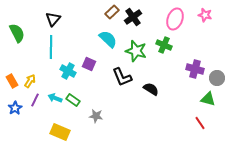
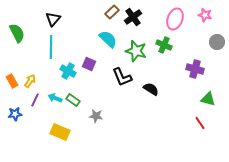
gray circle: moved 36 px up
blue star: moved 6 px down; rotated 24 degrees clockwise
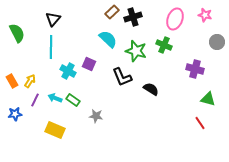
black cross: rotated 18 degrees clockwise
yellow rectangle: moved 5 px left, 2 px up
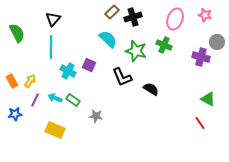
purple square: moved 1 px down
purple cross: moved 6 px right, 12 px up
green triangle: rotated 14 degrees clockwise
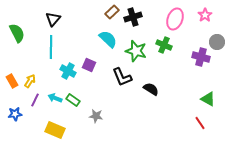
pink star: rotated 24 degrees clockwise
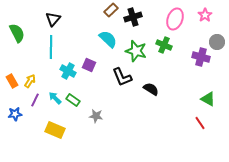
brown rectangle: moved 1 px left, 2 px up
cyan arrow: rotated 24 degrees clockwise
